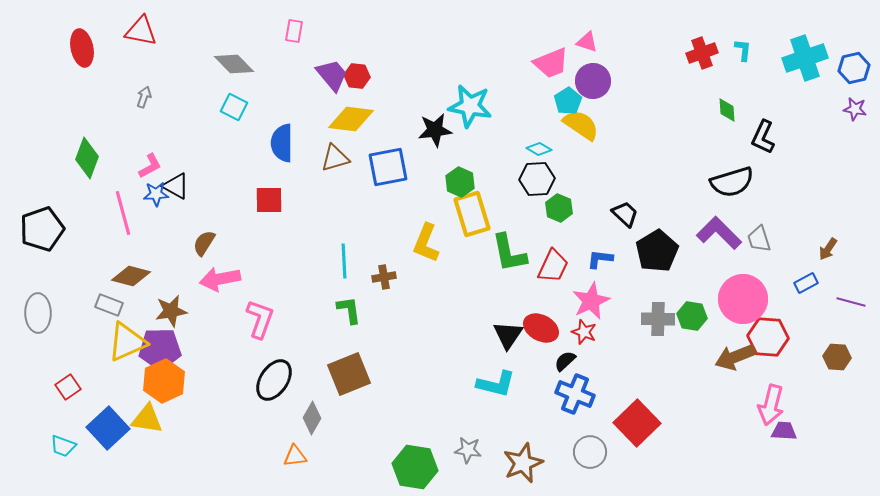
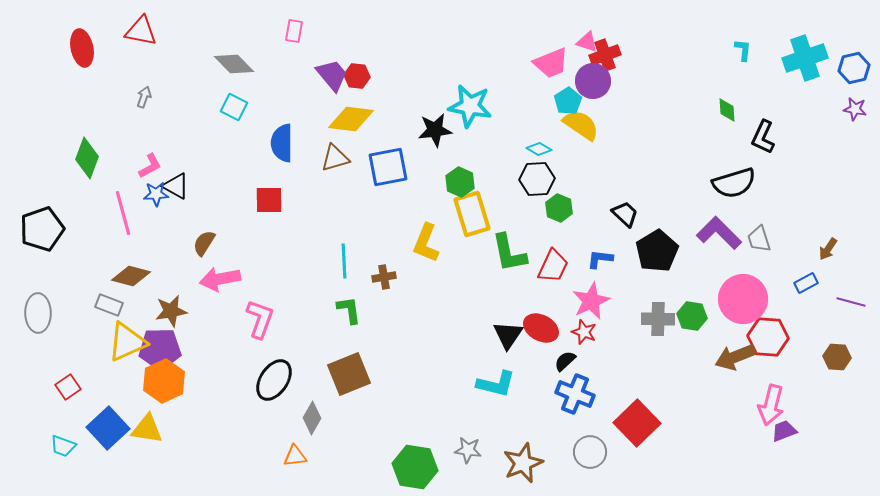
red cross at (702, 53): moved 97 px left, 2 px down
black semicircle at (732, 182): moved 2 px right, 1 px down
yellow triangle at (147, 419): moved 10 px down
purple trapezoid at (784, 431): rotated 24 degrees counterclockwise
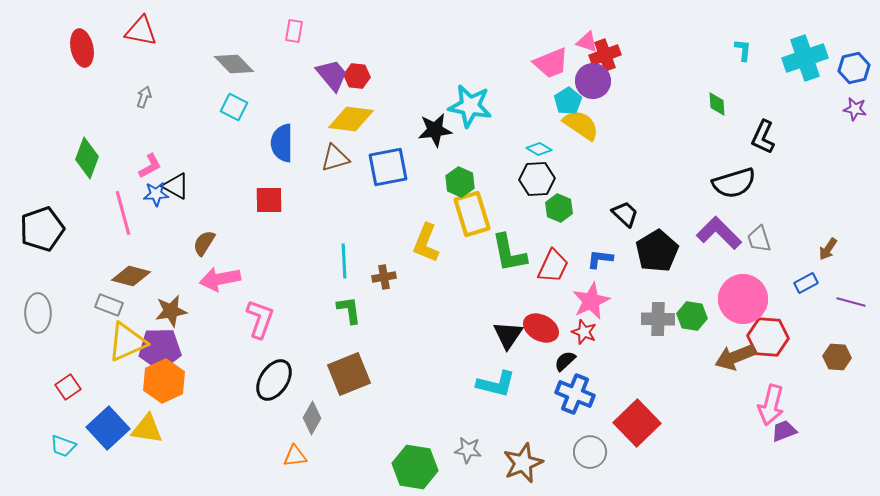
green diamond at (727, 110): moved 10 px left, 6 px up
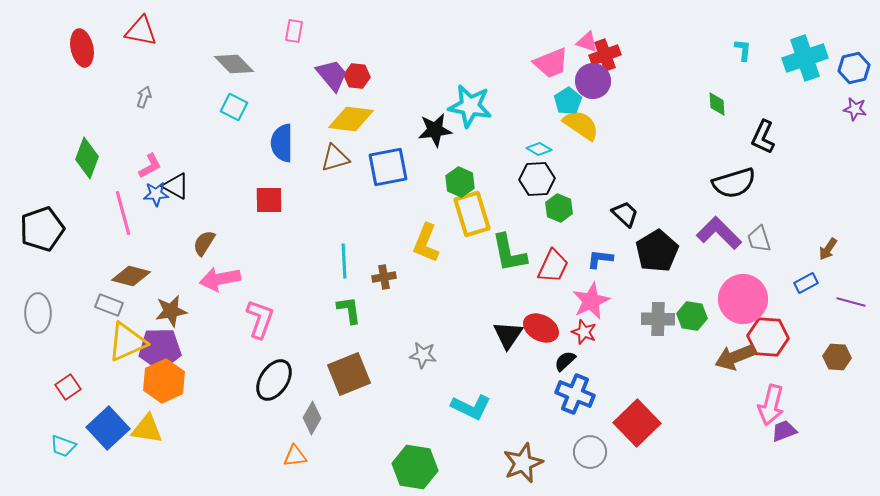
cyan L-shape at (496, 384): moved 25 px left, 23 px down; rotated 12 degrees clockwise
gray star at (468, 450): moved 45 px left, 95 px up
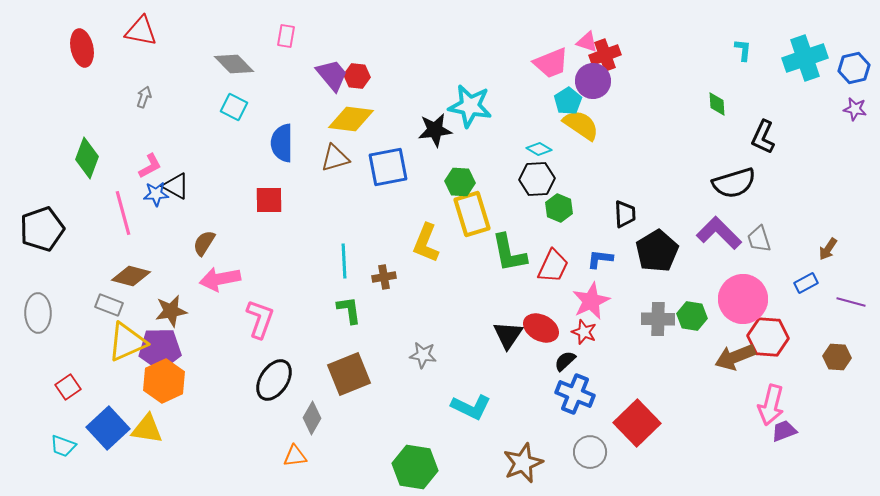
pink rectangle at (294, 31): moved 8 px left, 5 px down
green hexagon at (460, 182): rotated 20 degrees counterclockwise
black trapezoid at (625, 214): rotated 44 degrees clockwise
